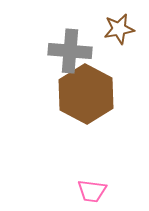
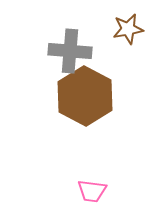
brown star: moved 9 px right
brown hexagon: moved 1 px left, 2 px down
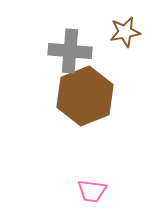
brown star: moved 3 px left, 3 px down
brown hexagon: rotated 10 degrees clockwise
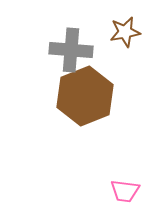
gray cross: moved 1 px right, 1 px up
pink trapezoid: moved 33 px right
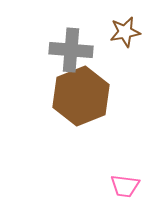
brown hexagon: moved 4 px left
pink trapezoid: moved 5 px up
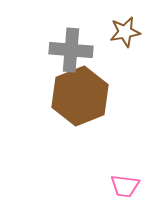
brown hexagon: moved 1 px left
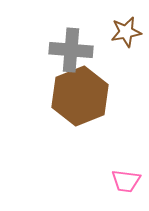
brown star: moved 1 px right
pink trapezoid: moved 1 px right, 5 px up
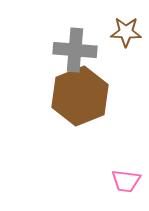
brown star: rotated 12 degrees clockwise
gray cross: moved 4 px right
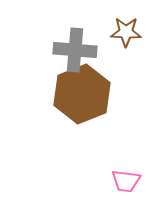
brown hexagon: moved 2 px right, 2 px up
